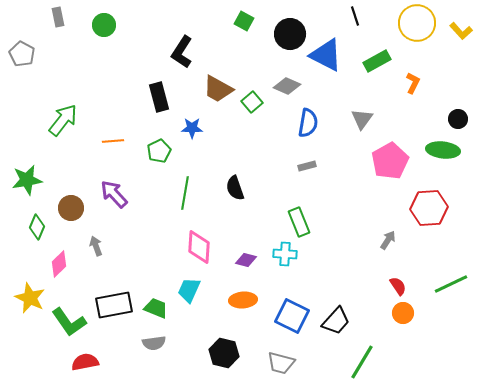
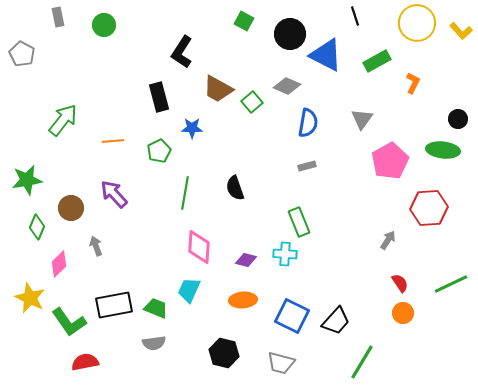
red semicircle at (398, 286): moved 2 px right, 3 px up
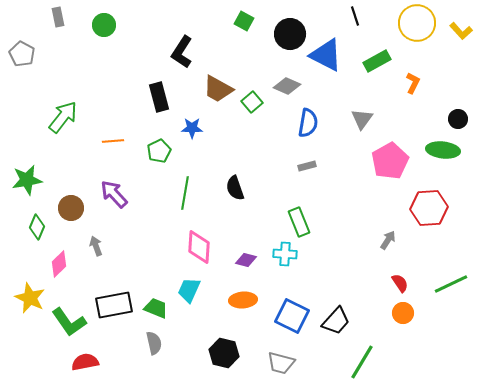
green arrow at (63, 120): moved 3 px up
gray semicircle at (154, 343): rotated 95 degrees counterclockwise
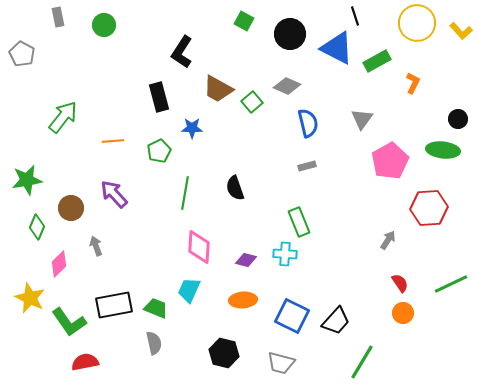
blue triangle at (326, 55): moved 11 px right, 7 px up
blue semicircle at (308, 123): rotated 24 degrees counterclockwise
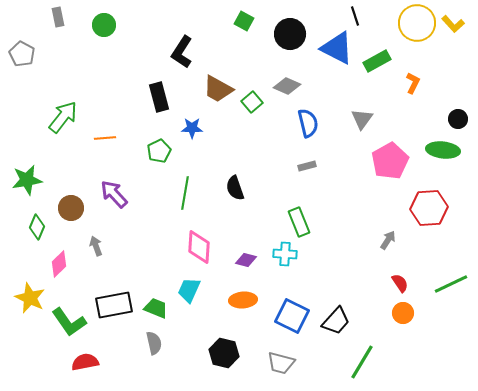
yellow L-shape at (461, 31): moved 8 px left, 7 px up
orange line at (113, 141): moved 8 px left, 3 px up
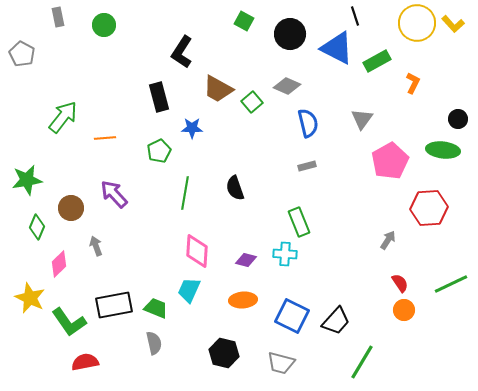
pink diamond at (199, 247): moved 2 px left, 4 px down
orange circle at (403, 313): moved 1 px right, 3 px up
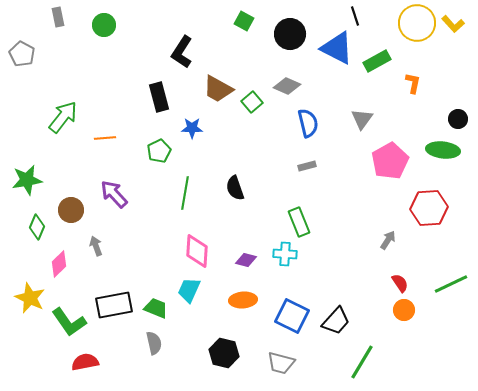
orange L-shape at (413, 83): rotated 15 degrees counterclockwise
brown circle at (71, 208): moved 2 px down
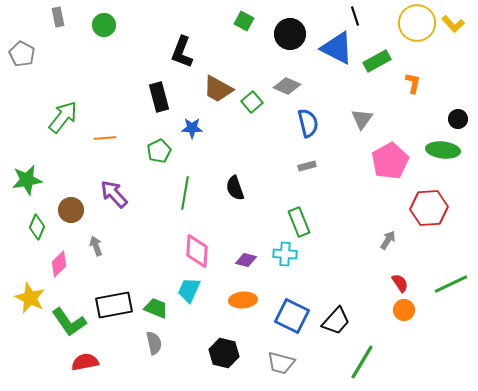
black L-shape at (182, 52): rotated 12 degrees counterclockwise
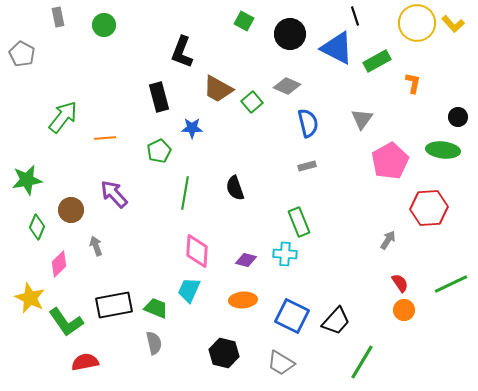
black circle at (458, 119): moved 2 px up
green L-shape at (69, 322): moved 3 px left
gray trapezoid at (281, 363): rotated 16 degrees clockwise
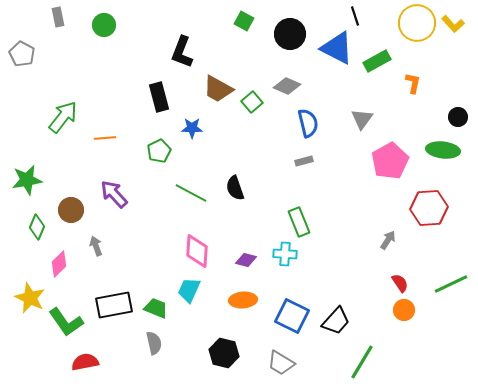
gray rectangle at (307, 166): moved 3 px left, 5 px up
green line at (185, 193): moved 6 px right; rotated 72 degrees counterclockwise
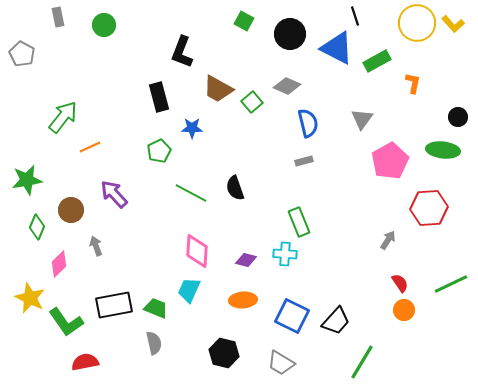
orange line at (105, 138): moved 15 px left, 9 px down; rotated 20 degrees counterclockwise
